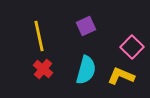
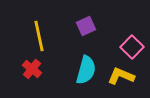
red cross: moved 11 px left
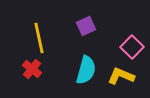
yellow line: moved 2 px down
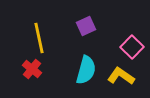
yellow L-shape: rotated 12 degrees clockwise
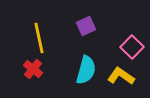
red cross: moved 1 px right
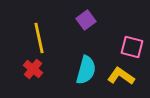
purple square: moved 6 px up; rotated 12 degrees counterclockwise
pink square: rotated 30 degrees counterclockwise
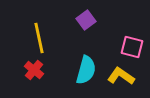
red cross: moved 1 px right, 1 px down
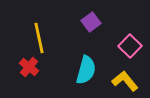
purple square: moved 5 px right, 2 px down
pink square: moved 2 px left, 1 px up; rotated 30 degrees clockwise
red cross: moved 5 px left, 3 px up
yellow L-shape: moved 4 px right, 5 px down; rotated 16 degrees clockwise
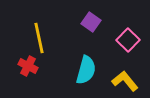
purple square: rotated 18 degrees counterclockwise
pink square: moved 2 px left, 6 px up
red cross: moved 1 px left, 1 px up; rotated 12 degrees counterclockwise
